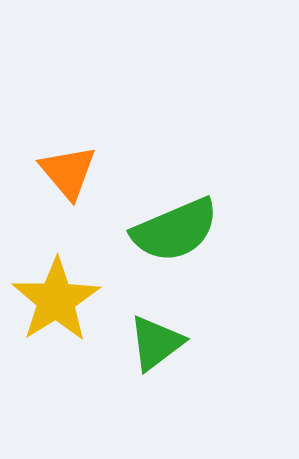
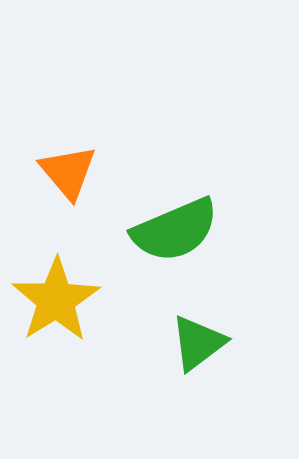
green triangle: moved 42 px right
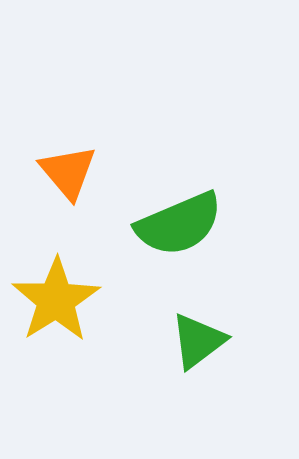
green semicircle: moved 4 px right, 6 px up
green triangle: moved 2 px up
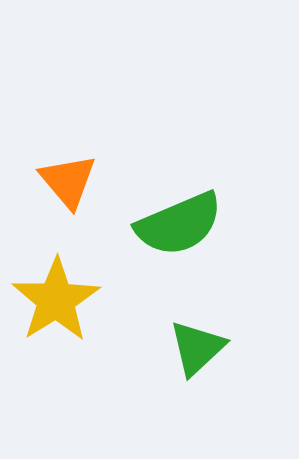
orange triangle: moved 9 px down
green triangle: moved 1 px left, 7 px down; rotated 6 degrees counterclockwise
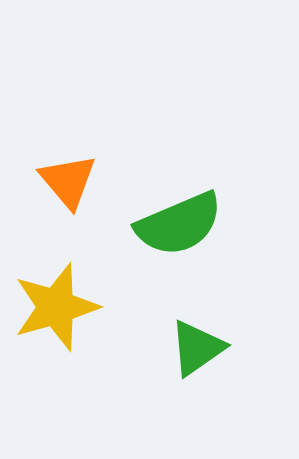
yellow star: moved 7 px down; rotated 16 degrees clockwise
green triangle: rotated 8 degrees clockwise
